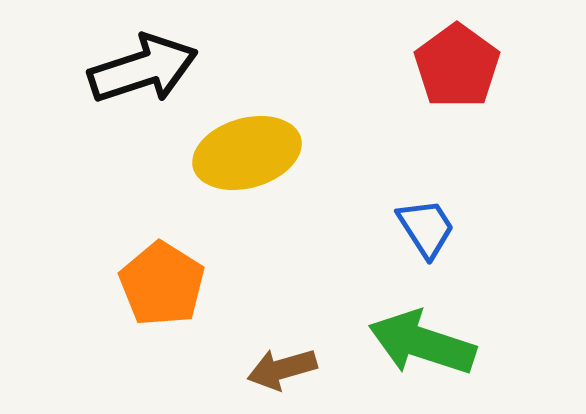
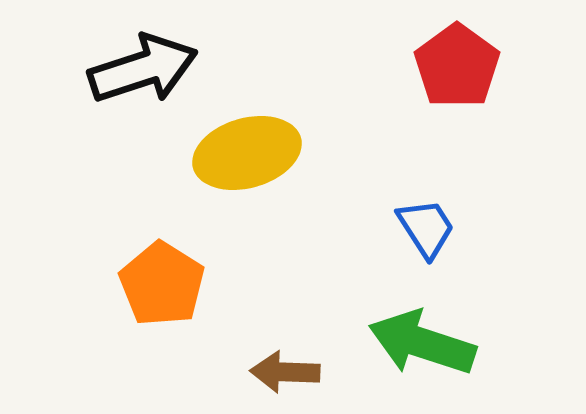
brown arrow: moved 3 px right, 3 px down; rotated 18 degrees clockwise
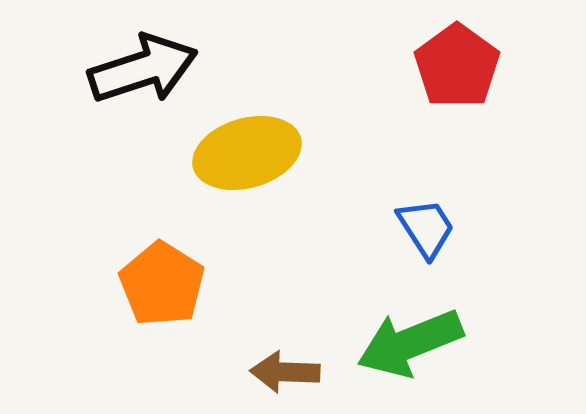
green arrow: moved 12 px left; rotated 40 degrees counterclockwise
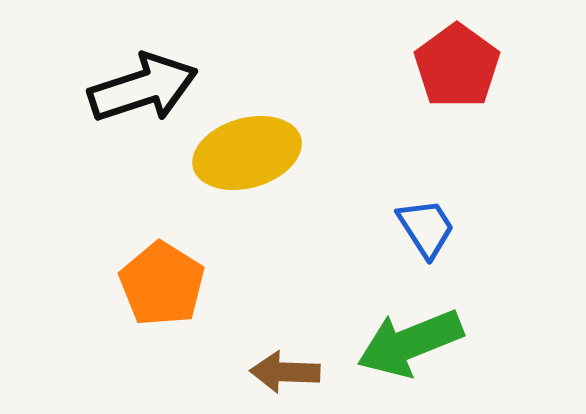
black arrow: moved 19 px down
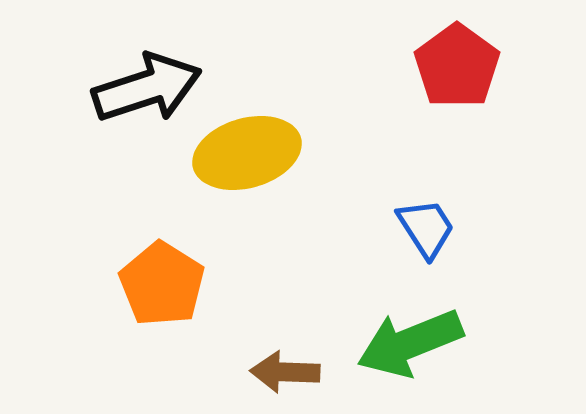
black arrow: moved 4 px right
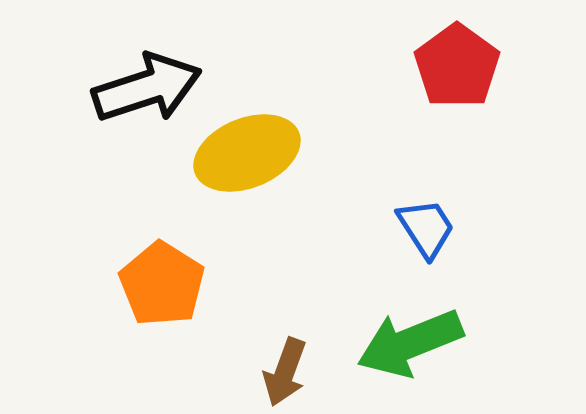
yellow ellipse: rotated 6 degrees counterclockwise
brown arrow: rotated 72 degrees counterclockwise
